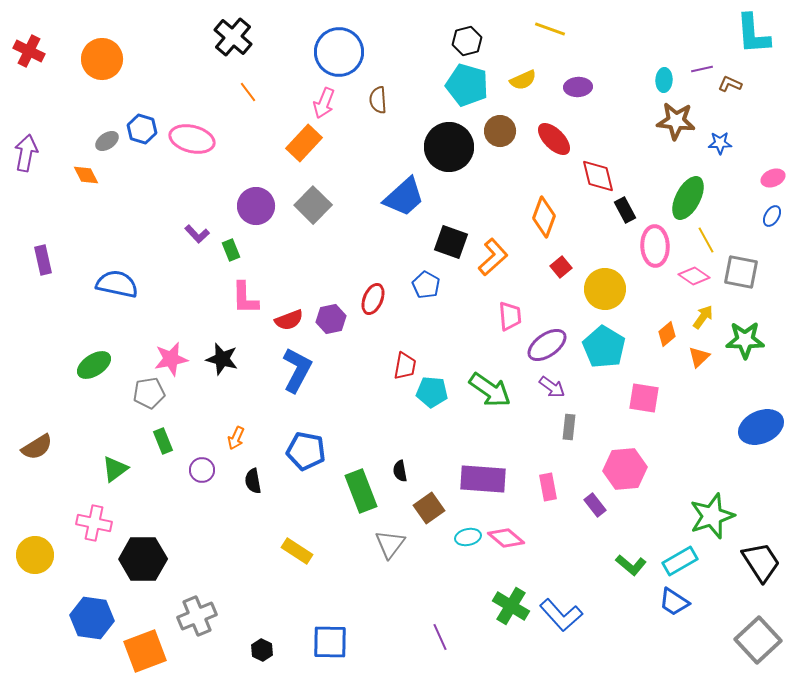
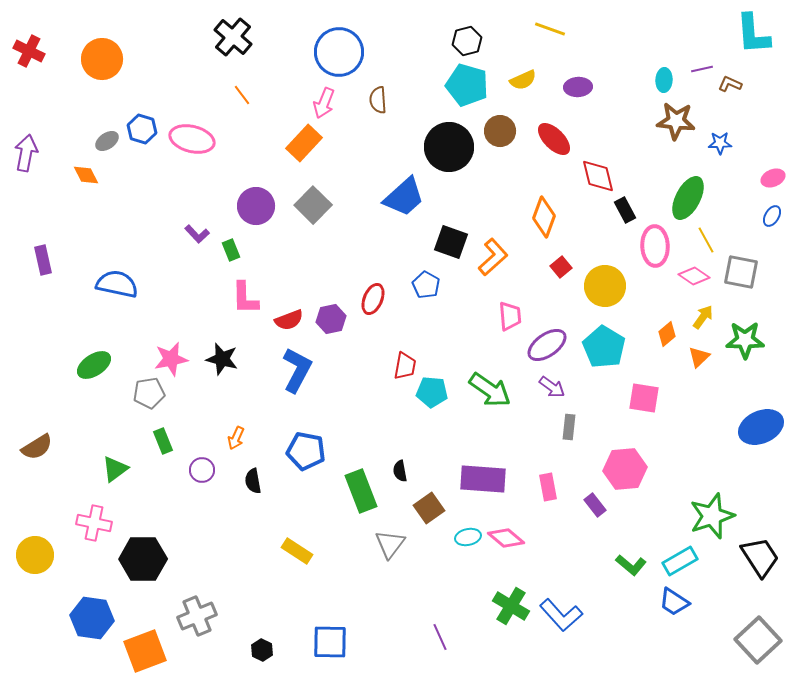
orange line at (248, 92): moved 6 px left, 3 px down
yellow circle at (605, 289): moved 3 px up
black trapezoid at (761, 562): moved 1 px left, 5 px up
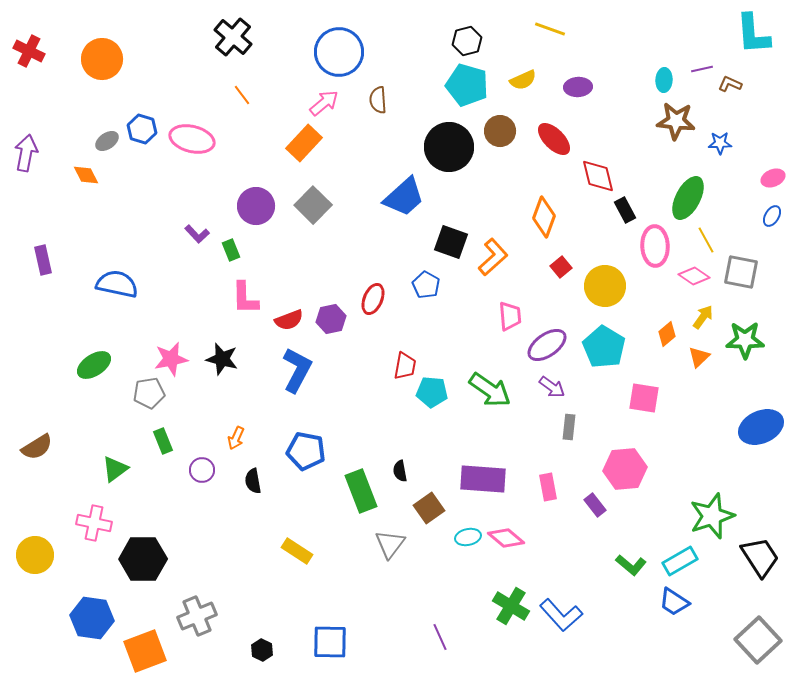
pink arrow at (324, 103): rotated 152 degrees counterclockwise
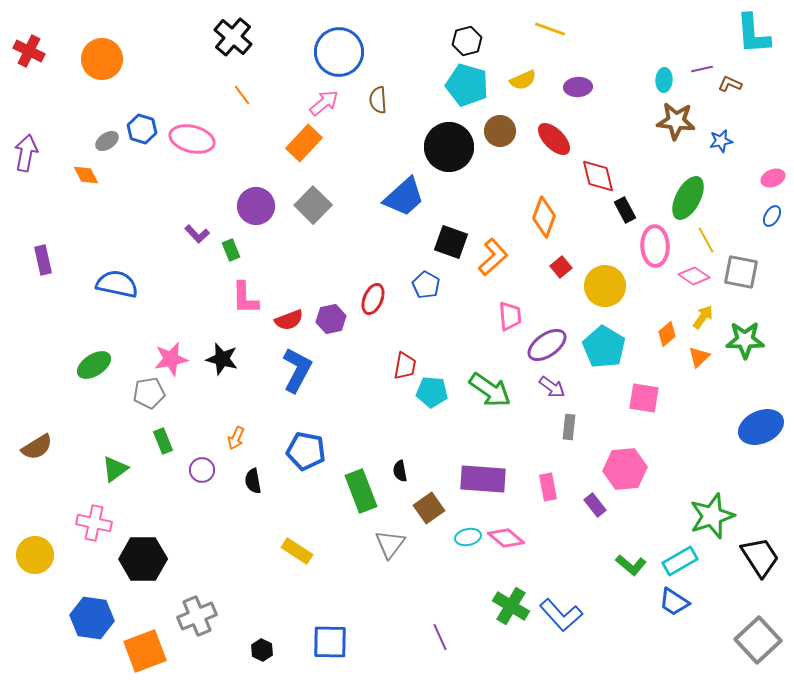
blue star at (720, 143): moved 1 px right, 2 px up; rotated 10 degrees counterclockwise
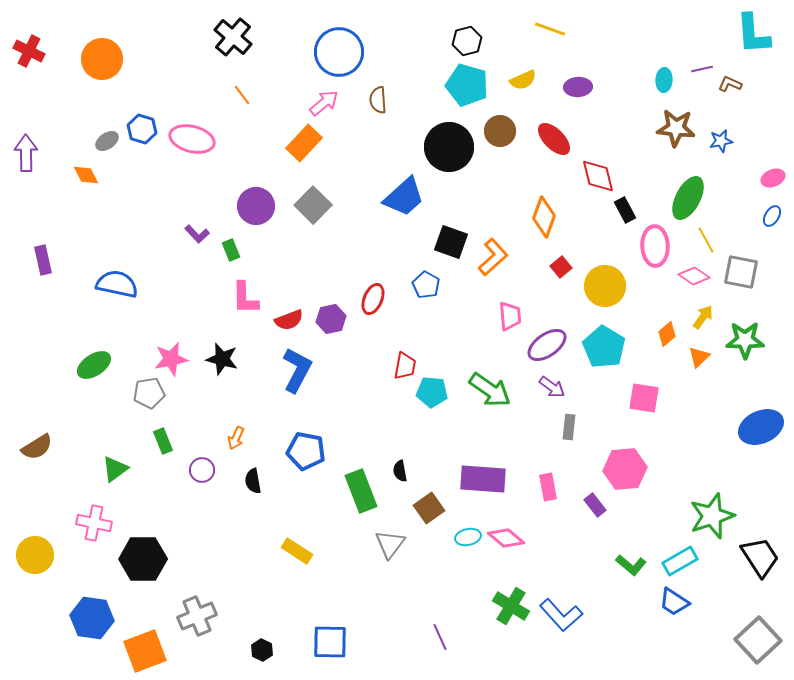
brown star at (676, 121): moved 7 px down
purple arrow at (26, 153): rotated 12 degrees counterclockwise
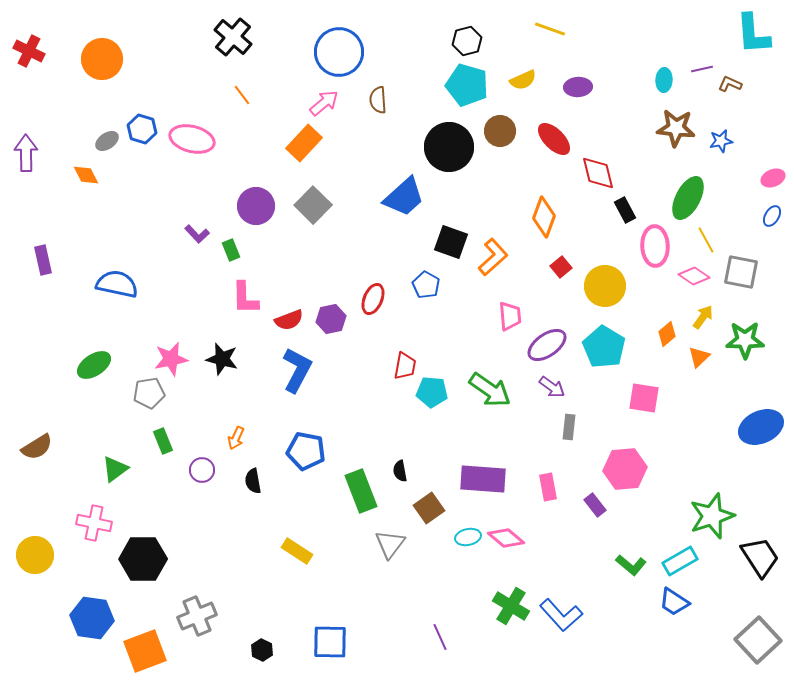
red diamond at (598, 176): moved 3 px up
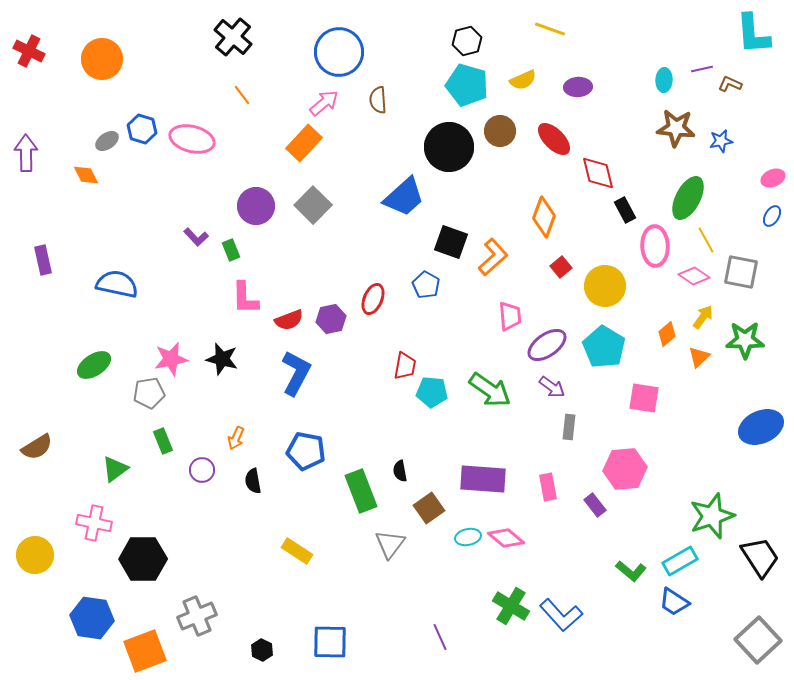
purple L-shape at (197, 234): moved 1 px left, 3 px down
blue L-shape at (297, 370): moved 1 px left, 3 px down
green L-shape at (631, 565): moved 6 px down
